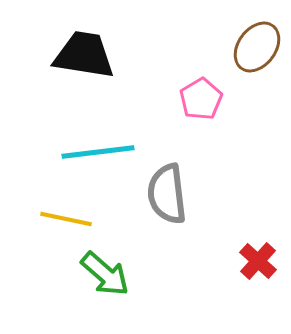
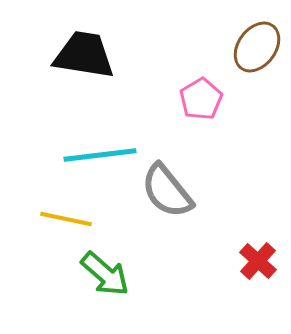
cyan line: moved 2 px right, 3 px down
gray semicircle: moved 3 px up; rotated 32 degrees counterclockwise
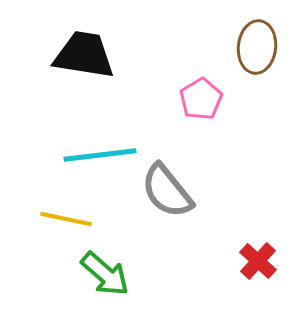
brown ellipse: rotated 30 degrees counterclockwise
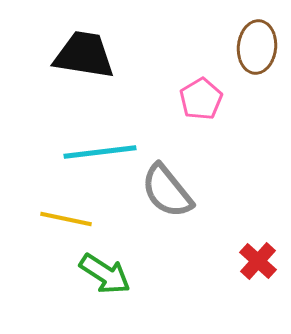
cyan line: moved 3 px up
green arrow: rotated 8 degrees counterclockwise
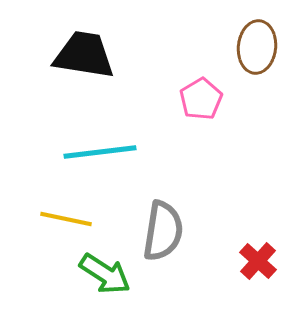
gray semicircle: moved 4 px left, 40 px down; rotated 132 degrees counterclockwise
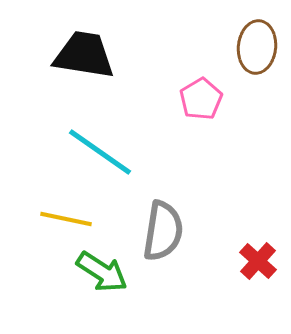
cyan line: rotated 42 degrees clockwise
green arrow: moved 3 px left, 2 px up
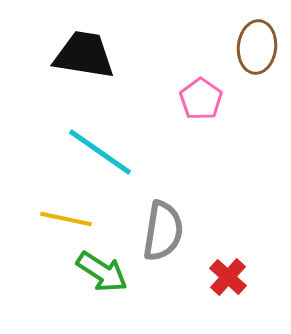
pink pentagon: rotated 6 degrees counterclockwise
red cross: moved 30 px left, 16 px down
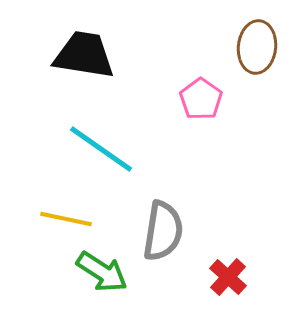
cyan line: moved 1 px right, 3 px up
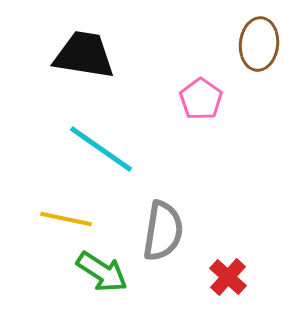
brown ellipse: moved 2 px right, 3 px up
